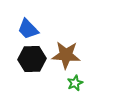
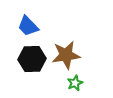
blue trapezoid: moved 3 px up
brown star: rotated 12 degrees counterclockwise
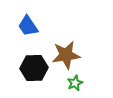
blue trapezoid: rotated 10 degrees clockwise
black hexagon: moved 2 px right, 9 px down
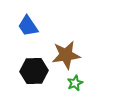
black hexagon: moved 3 px down
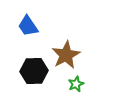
brown star: rotated 20 degrees counterclockwise
green star: moved 1 px right, 1 px down
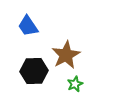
green star: moved 1 px left
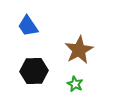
brown star: moved 13 px right, 5 px up
green star: rotated 21 degrees counterclockwise
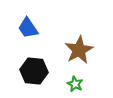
blue trapezoid: moved 2 px down
black hexagon: rotated 8 degrees clockwise
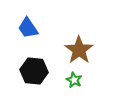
brown star: rotated 8 degrees counterclockwise
green star: moved 1 px left, 4 px up
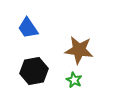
brown star: rotated 28 degrees counterclockwise
black hexagon: rotated 16 degrees counterclockwise
